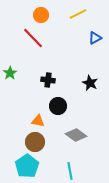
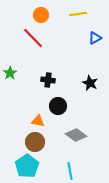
yellow line: rotated 18 degrees clockwise
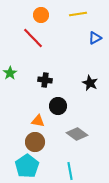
black cross: moved 3 px left
gray diamond: moved 1 px right, 1 px up
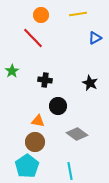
green star: moved 2 px right, 2 px up
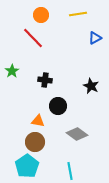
black star: moved 1 px right, 3 px down
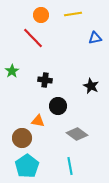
yellow line: moved 5 px left
blue triangle: rotated 16 degrees clockwise
brown circle: moved 13 px left, 4 px up
cyan line: moved 5 px up
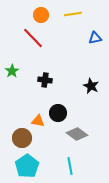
black circle: moved 7 px down
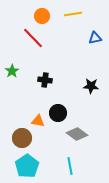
orange circle: moved 1 px right, 1 px down
black star: rotated 21 degrees counterclockwise
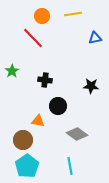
black circle: moved 7 px up
brown circle: moved 1 px right, 2 px down
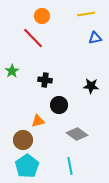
yellow line: moved 13 px right
black circle: moved 1 px right, 1 px up
orange triangle: rotated 24 degrees counterclockwise
